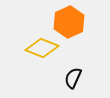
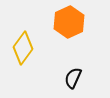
yellow diamond: moved 19 px left; rotated 76 degrees counterclockwise
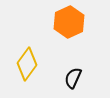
yellow diamond: moved 4 px right, 16 px down
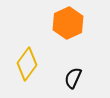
orange hexagon: moved 1 px left, 1 px down
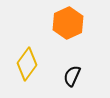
black semicircle: moved 1 px left, 2 px up
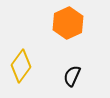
yellow diamond: moved 6 px left, 2 px down
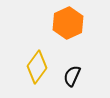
yellow diamond: moved 16 px right, 1 px down
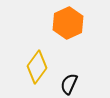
black semicircle: moved 3 px left, 8 px down
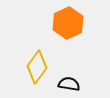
black semicircle: rotated 75 degrees clockwise
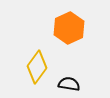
orange hexagon: moved 1 px right, 5 px down
